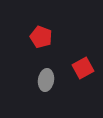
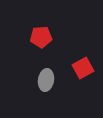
red pentagon: rotated 25 degrees counterclockwise
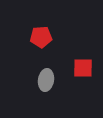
red square: rotated 30 degrees clockwise
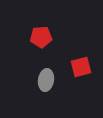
red square: moved 2 px left, 1 px up; rotated 15 degrees counterclockwise
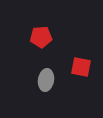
red square: rotated 25 degrees clockwise
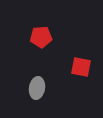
gray ellipse: moved 9 px left, 8 px down
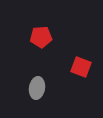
red square: rotated 10 degrees clockwise
